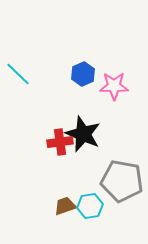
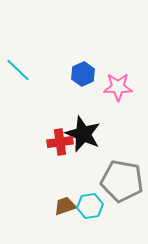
cyan line: moved 4 px up
pink star: moved 4 px right, 1 px down
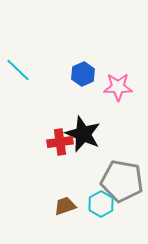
cyan hexagon: moved 11 px right, 2 px up; rotated 20 degrees counterclockwise
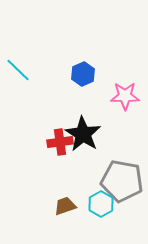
pink star: moved 7 px right, 9 px down
black star: rotated 9 degrees clockwise
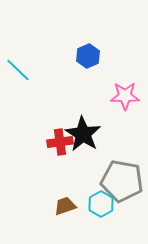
blue hexagon: moved 5 px right, 18 px up
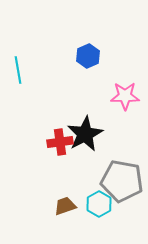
cyan line: rotated 36 degrees clockwise
black star: moved 2 px right; rotated 12 degrees clockwise
cyan hexagon: moved 2 px left
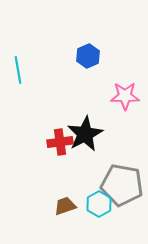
gray pentagon: moved 4 px down
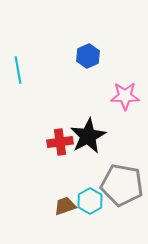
black star: moved 3 px right, 2 px down
cyan hexagon: moved 9 px left, 3 px up
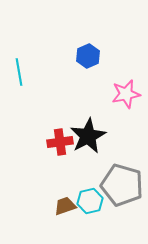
cyan line: moved 1 px right, 2 px down
pink star: moved 1 px right, 2 px up; rotated 12 degrees counterclockwise
gray pentagon: rotated 6 degrees clockwise
cyan hexagon: rotated 15 degrees clockwise
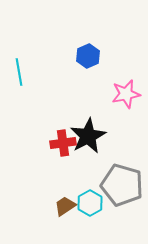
red cross: moved 3 px right, 1 px down
cyan hexagon: moved 2 px down; rotated 15 degrees counterclockwise
brown trapezoid: rotated 15 degrees counterclockwise
